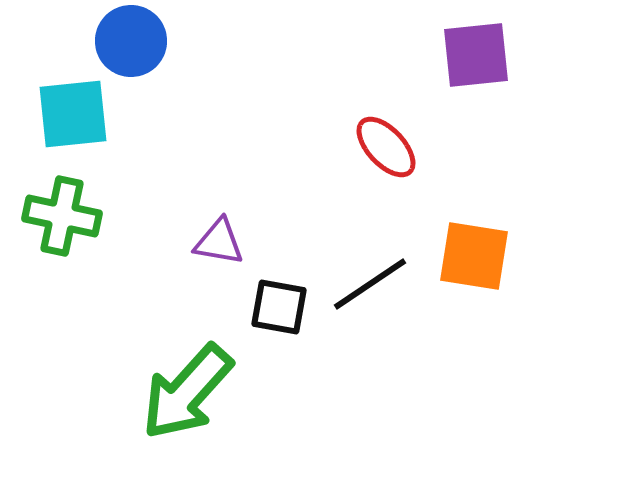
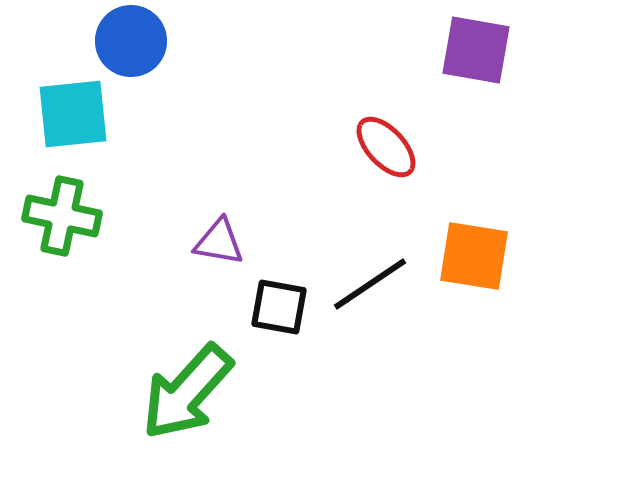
purple square: moved 5 px up; rotated 16 degrees clockwise
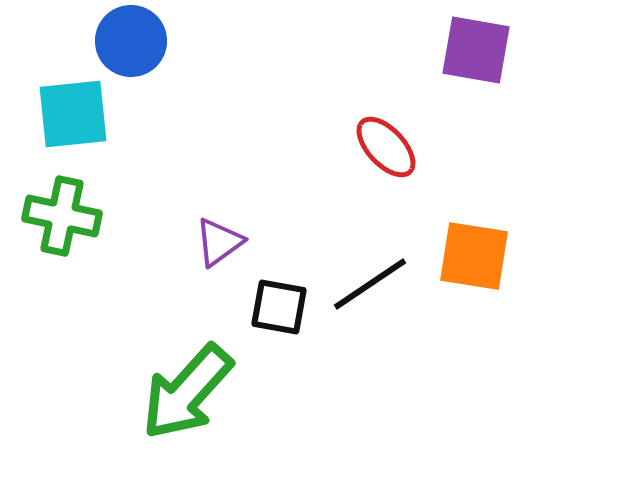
purple triangle: rotated 46 degrees counterclockwise
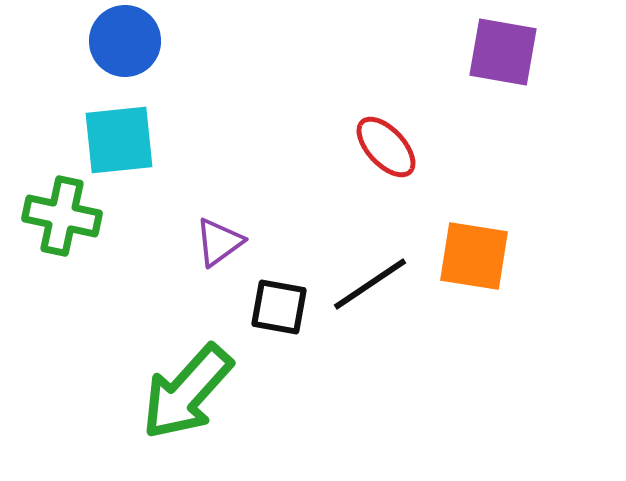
blue circle: moved 6 px left
purple square: moved 27 px right, 2 px down
cyan square: moved 46 px right, 26 px down
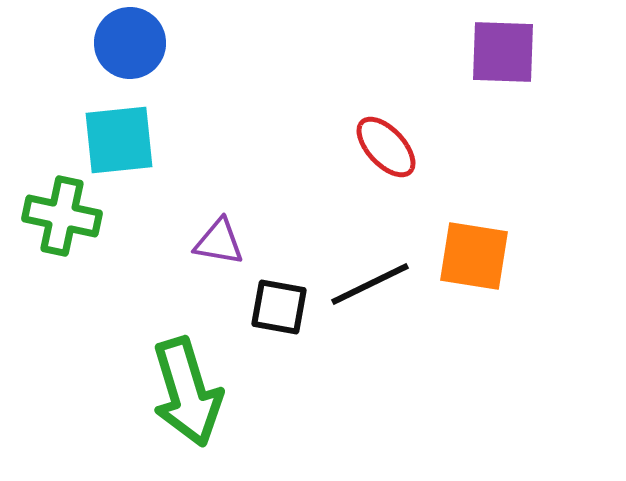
blue circle: moved 5 px right, 2 px down
purple square: rotated 8 degrees counterclockwise
purple triangle: rotated 46 degrees clockwise
black line: rotated 8 degrees clockwise
green arrow: rotated 59 degrees counterclockwise
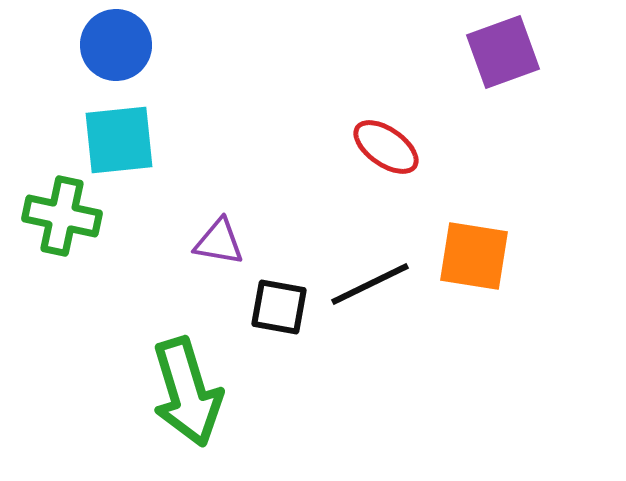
blue circle: moved 14 px left, 2 px down
purple square: rotated 22 degrees counterclockwise
red ellipse: rotated 12 degrees counterclockwise
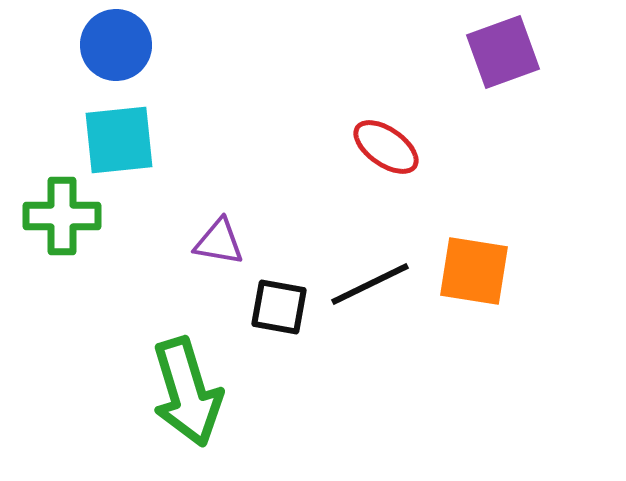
green cross: rotated 12 degrees counterclockwise
orange square: moved 15 px down
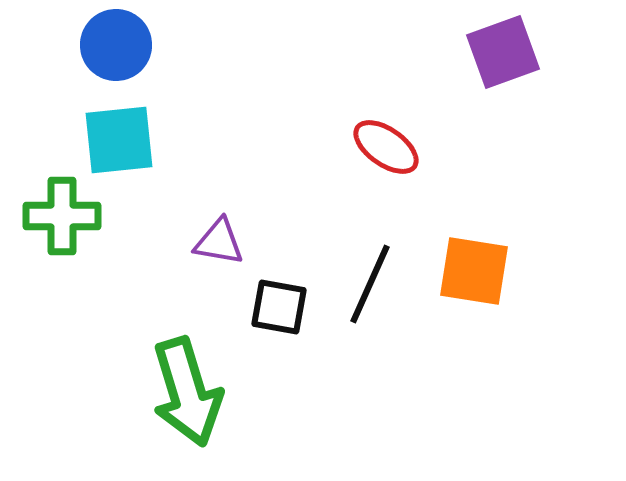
black line: rotated 40 degrees counterclockwise
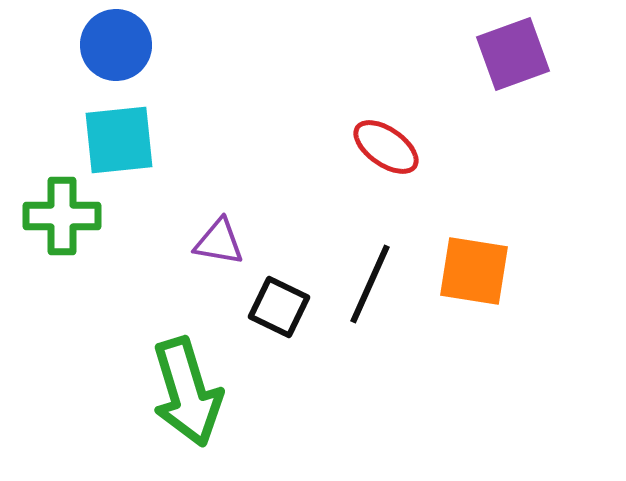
purple square: moved 10 px right, 2 px down
black square: rotated 16 degrees clockwise
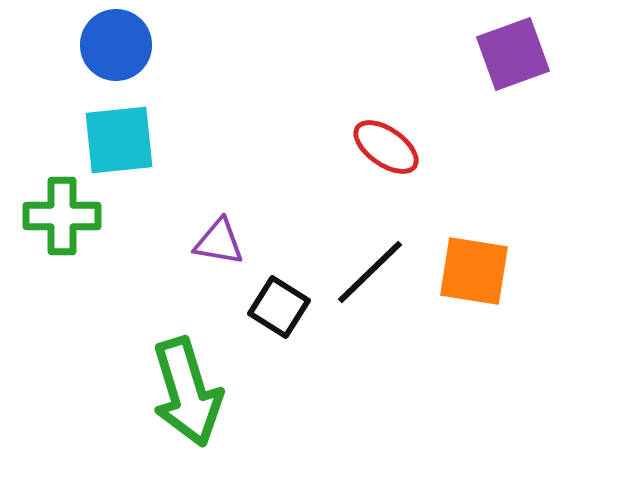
black line: moved 12 px up; rotated 22 degrees clockwise
black square: rotated 6 degrees clockwise
